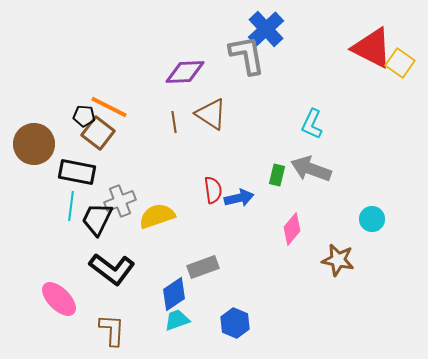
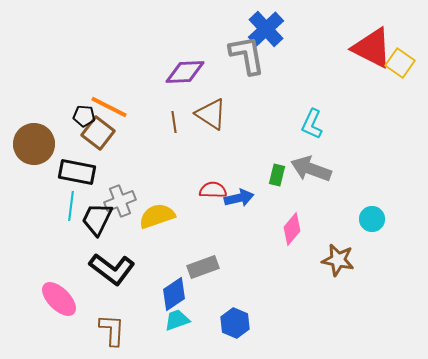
red semicircle: rotated 80 degrees counterclockwise
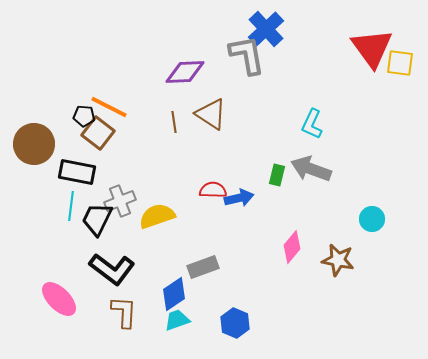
red triangle: rotated 27 degrees clockwise
yellow square: rotated 28 degrees counterclockwise
pink diamond: moved 18 px down
brown L-shape: moved 12 px right, 18 px up
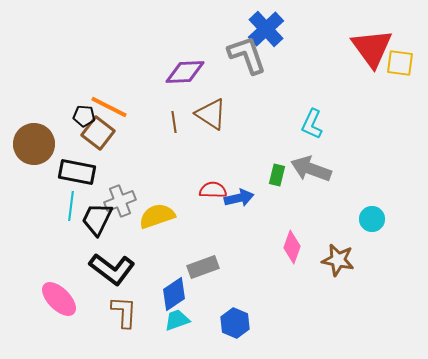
gray L-shape: rotated 9 degrees counterclockwise
pink diamond: rotated 20 degrees counterclockwise
